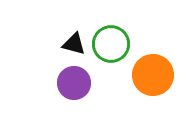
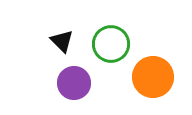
black triangle: moved 12 px left, 3 px up; rotated 30 degrees clockwise
orange circle: moved 2 px down
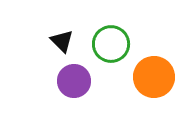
orange circle: moved 1 px right
purple circle: moved 2 px up
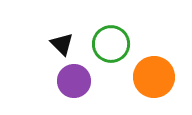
black triangle: moved 3 px down
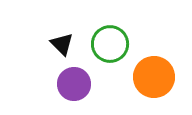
green circle: moved 1 px left
purple circle: moved 3 px down
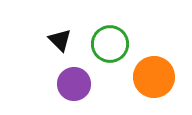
black triangle: moved 2 px left, 4 px up
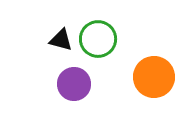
black triangle: moved 1 px right; rotated 30 degrees counterclockwise
green circle: moved 12 px left, 5 px up
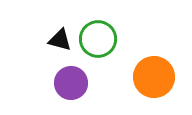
black triangle: moved 1 px left
purple circle: moved 3 px left, 1 px up
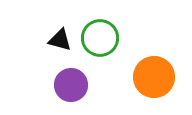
green circle: moved 2 px right, 1 px up
purple circle: moved 2 px down
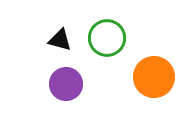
green circle: moved 7 px right
purple circle: moved 5 px left, 1 px up
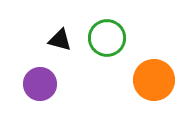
orange circle: moved 3 px down
purple circle: moved 26 px left
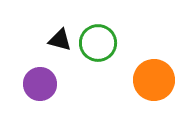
green circle: moved 9 px left, 5 px down
